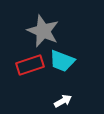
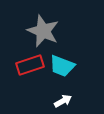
cyan trapezoid: moved 5 px down
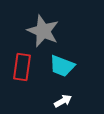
red rectangle: moved 8 px left, 2 px down; rotated 64 degrees counterclockwise
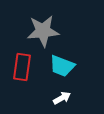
gray star: rotated 28 degrees counterclockwise
white arrow: moved 1 px left, 3 px up
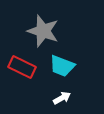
gray star: rotated 24 degrees clockwise
red rectangle: rotated 72 degrees counterclockwise
